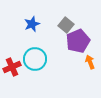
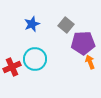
purple pentagon: moved 5 px right, 2 px down; rotated 20 degrees clockwise
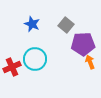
blue star: rotated 28 degrees counterclockwise
purple pentagon: moved 1 px down
